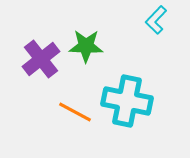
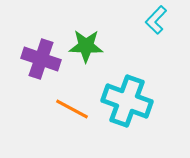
purple cross: rotated 33 degrees counterclockwise
cyan cross: rotated 9 degrees clockwise
orange line: moved 3 px left, 3 px up
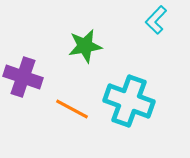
green star: moved 1 px left; rotated 12 degrees counterclockwise
purple cross: moved 18 px left, 18 px down
cyan cross: moved 2 px right
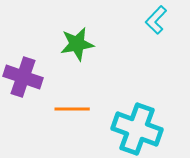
green star: moved 8 px left, 2 px up
cyan cross: moved 8 px right, 28 px down
orange line: rotated 28 degrees counterclockwise
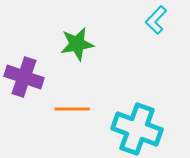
purple cross: moved 1 px right
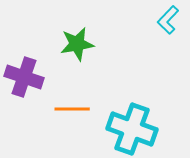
cyan L-shape: moved 12 px right
cyan cross: moved 5 px left
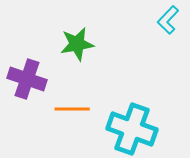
purple cross: moved 3 px right, 2 px down
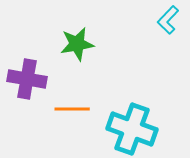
purple cross: rotated 9 degrees counterclockwise
